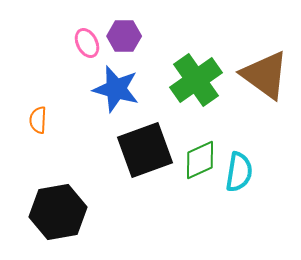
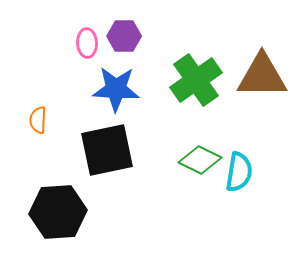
pink ellipse: rotated 24 degrees clockwise
brown triangle: moved 3 px left, 1 px down; rotated 36 degrees counterclockwise
blue star: rotated 12 degrees counterclockwise
black square: moved 38 px left; rotated 8 degrees clockwise
green diamond: rotated 51 degrees clockwise
black hexagon: rotated 6 degrees clockwise
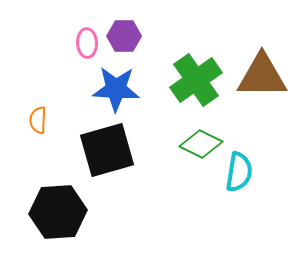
black square: rotated 4 degrees counterclockwise
green diamond: moved 1 px right, 16 px up
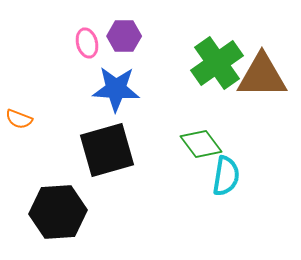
pink ellipse: rotated 12 degrees counterclockwise
green cross: moved 21 px right, 17 px up
orange semicircle: moved 19 px left, 1 px up; rotated 72 degrees counterclockwise
green diamond: rotated 27 degrees clockwise
cyan semicircle: moved 13 px left, 4 px down
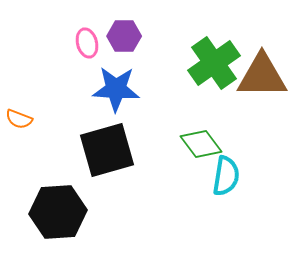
green cross: moved 3 px left
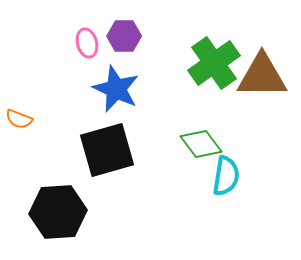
blue star: rotated 21 degrees clockwise
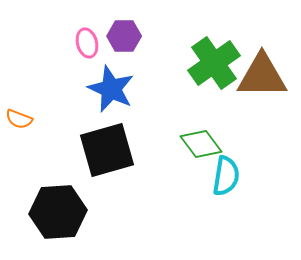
blue star: moved 5 px left
